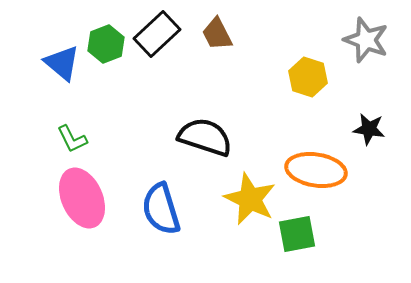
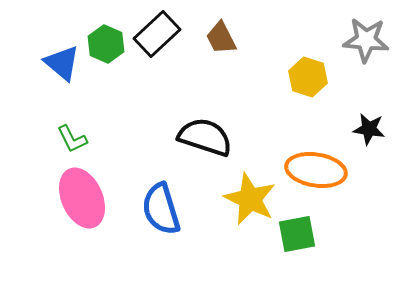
brown trapezoid: moved 4 px right, 4 px down
gray star: rotated 15 degrees counterclockwise
green hexagon: rotated 15 degrees counterclockwise
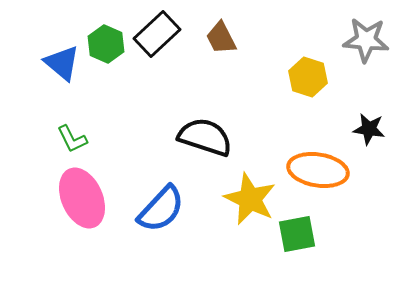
orange ellipse: moved 2 px right
blue semicircle: rotated 120 degrees counterclockwise
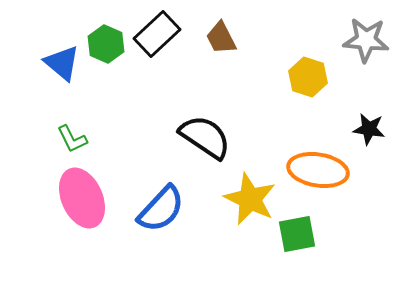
black semicircle: rotated 16 degrees clockwise
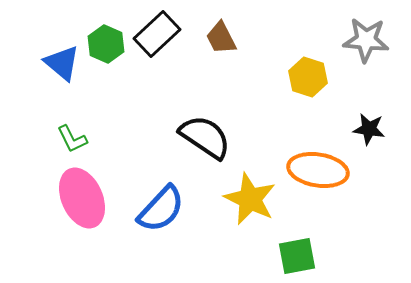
green square: moved 22 px down
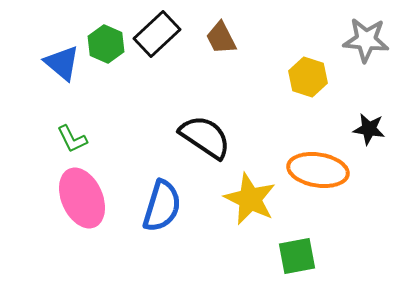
blue semicircle: moved 1 px right, 3 px up; rotated 26 degrees counterclockwise
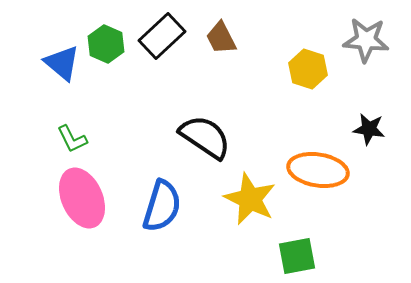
black rectangle: moved 5 px right, 2 px down
yellow hexagon: moved 8 px up
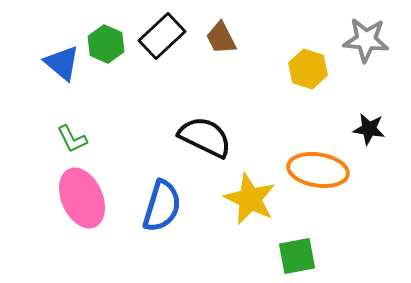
black semicircle: rotated 8 degrees counterclockwise
